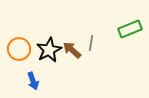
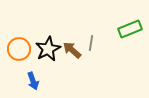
black star: moved 1 px left, 1 px up
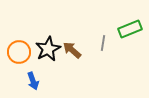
gray line: moved 12 px right
orange circle: moved 3 px down
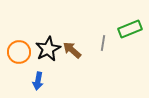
blue arrow: moved 5 px right; rotated 30 degrees clockwise
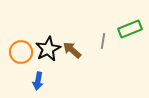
gray line: moved 2 px up
orange circle: moved 2 px right
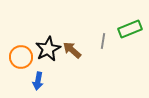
orange circle: moved 5 px down
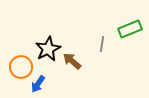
gray line: moved 1 px left, 3 px down
brown arrow: moved 11 px down
orange circle: moved 10 px down
blue arrow: moved 3 px down; rotated 24 degrees clockwise
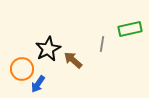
green rectangle: rotated 10 degrees clockwise
brown arrow: moved 1 px right, 1 px up
orange circle: moved 1 px right, 2 px down
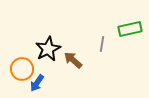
blue arrow: moved 1 px left, 1 px up
